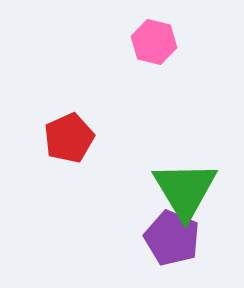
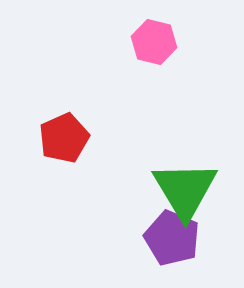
red pentagon: moved 5 px left
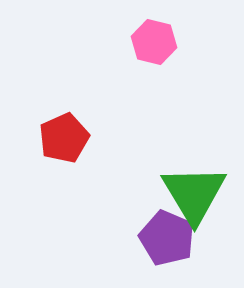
green triangle: moved 9 px right, 4 px down
purple pentagon: moved 5 px left
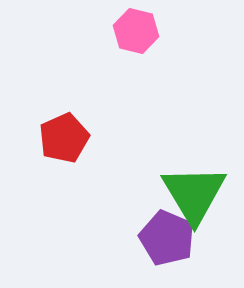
pink hexagon: moved 18 px left, 11 px up
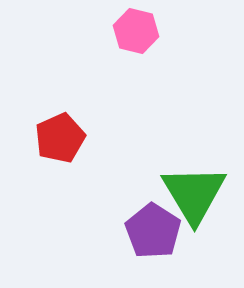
red pentagon: moved 4 px left
purple pentagon: moved 14 px left, 7 px up; rotated 10 degrees clockwise
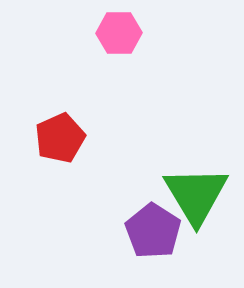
pink hexagon: moved 17 px left, 2 px down; rotated 15 degrees counterclockwise
green triangle: moved 2 px right, 1 px down
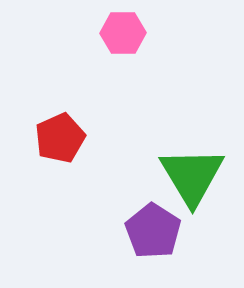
pink hexagon: moved 4 px right
green triangle: moved 4 px left, 19 px up
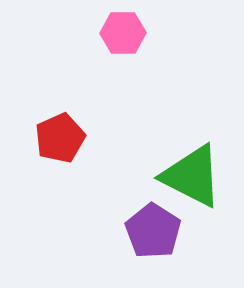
green triangle: rotated 32 degrees counterclockwise
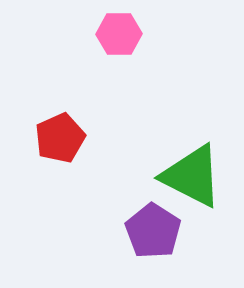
pink hexagon: moved 4 px left, 1 px down
